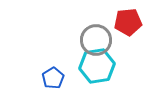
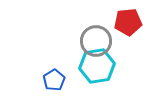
gray circle: moved 1 px down
blue pentagon: moved 1 px right, 2 px down
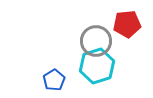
red pentagon: moved 1 px left, 2 px down
cyan hexagon: rotated 8 degrees counterclockwise
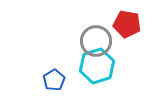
red pentagon: rotated 16 degrees clockwise
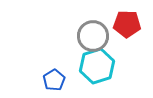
red pentagon: rotated 8 degrees counterclockwise
gray circle: moved 3 px left, 5 px up
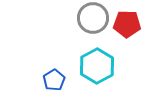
gray circle: moved 18 px up
cyan hexagon: rotated 12 degrees counterclockwise
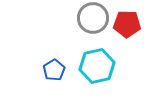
cyan hexagon: rotated 16 degrees clockwise
blue pentagon: moved 10 px up
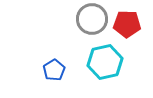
gray circle: moved 1 px left, 1 px down
cyan hexagon: moved 8 px right, 4 px up
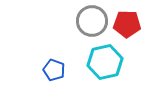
gray circle: moved 2 px down
blue pentagon: rotated 20 degrees counterclockwise
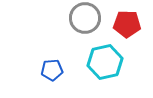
gray circle: moved 7 px left, 3 px up
blue pentagon: moved 2 px left; rotated 25 degrees counterclockwise
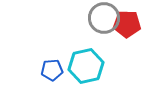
gray circle: moved 19 px right
cyan hexagon: moved 19 px left, 4 px down
